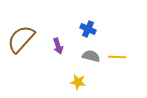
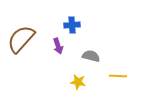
blue cross: moved 16 px left, 4 px up; rotated 28 degrees counterclockwise
yellow line: moved 1 px right, 19 px down
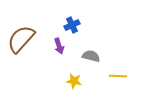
blue cross: rotated 21 degrees counterclockwise
purple arrow: moved 1 px right
yellow star: moved 4 px left, 1 px up
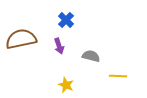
blue cross: moved 6 px left, 5 px up; rotated 21 degrees counterclockwise
brown semicircle: rotated 36 degrees clockwise
yellow star: moved 8 px left, 4 px down; rotated 14 degrees clockwise
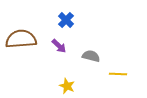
brown semicircle: rotated 8 degrees clockwise
purple arrow: rotated 28 degrees counterclockwise
yellow line: moved 2 px up
yellow star: moved 1 px right, 1 px down
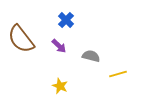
brown semicircle: rotated 124 degrees counterclockwise
yellow line: rotated 18 degrees counterclockwise
yellow star: moved 7 px left
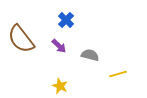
gray semicircle: moved 1 px left, 1 px up
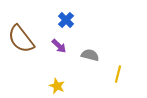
yellow line: rotated 60 degrees counterclockwise
yellow star: moved 3 px left
